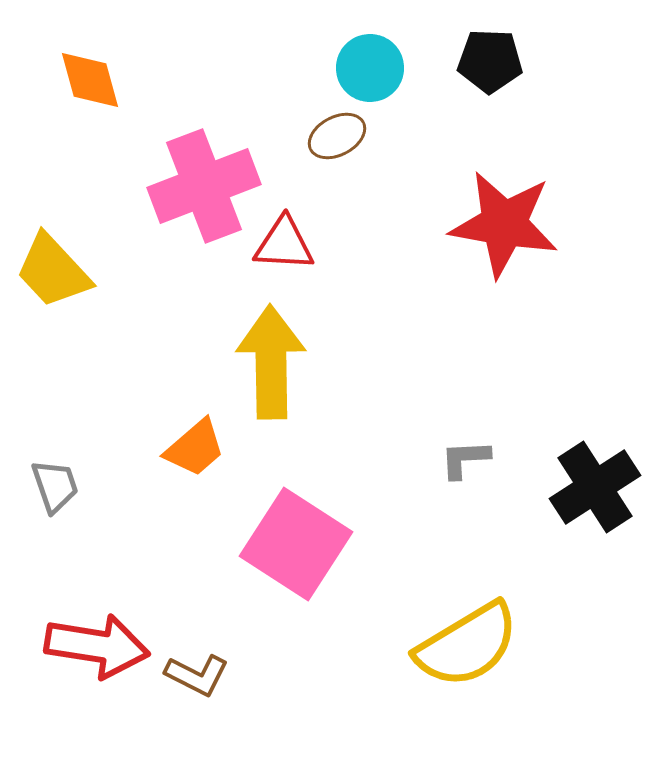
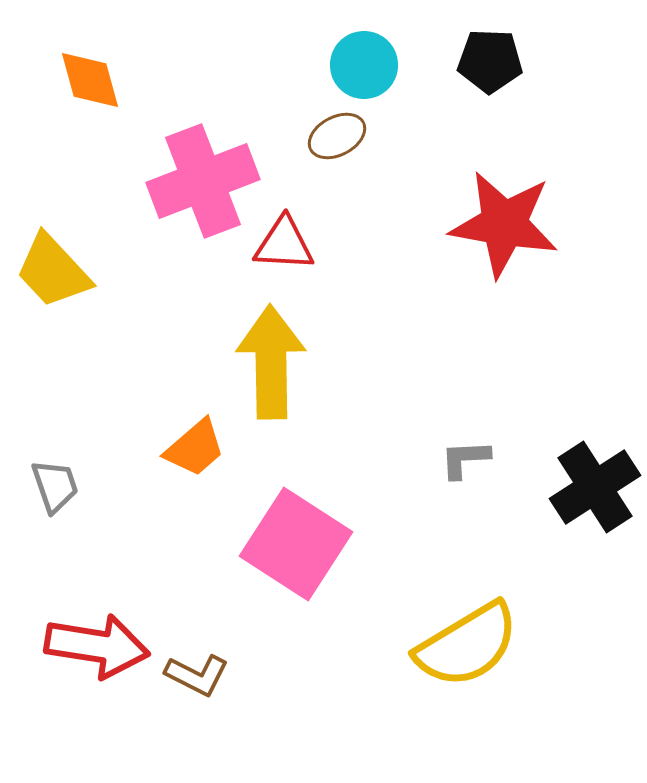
cyan circle: moved 6 px left, 3 px up
pink cross: moved 1 px left, 5 px up
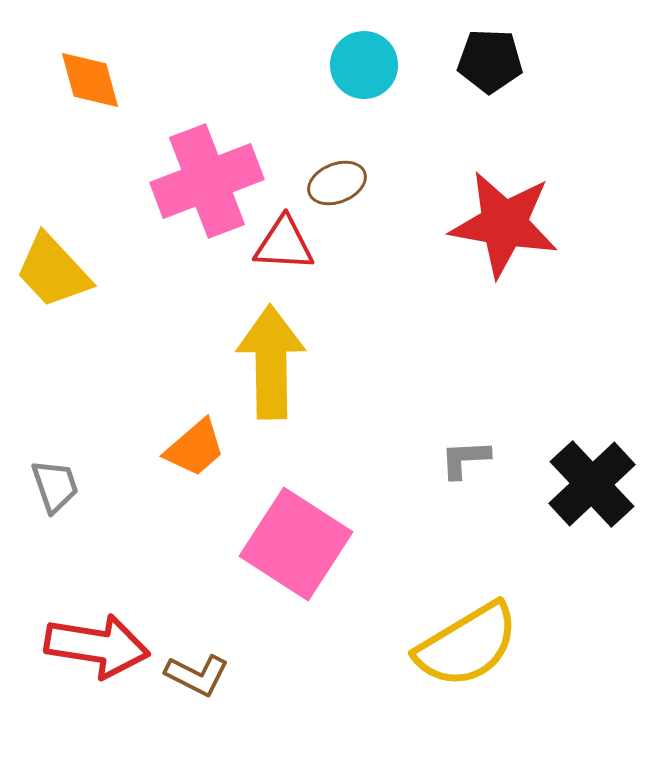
brown ellipse: moved 47 px down; rotated 6 degrees clockwise
pink cross: moved 4 px right
black cross: moved 3 px left, 3 px up; rotated 10 degrees counterclockwise
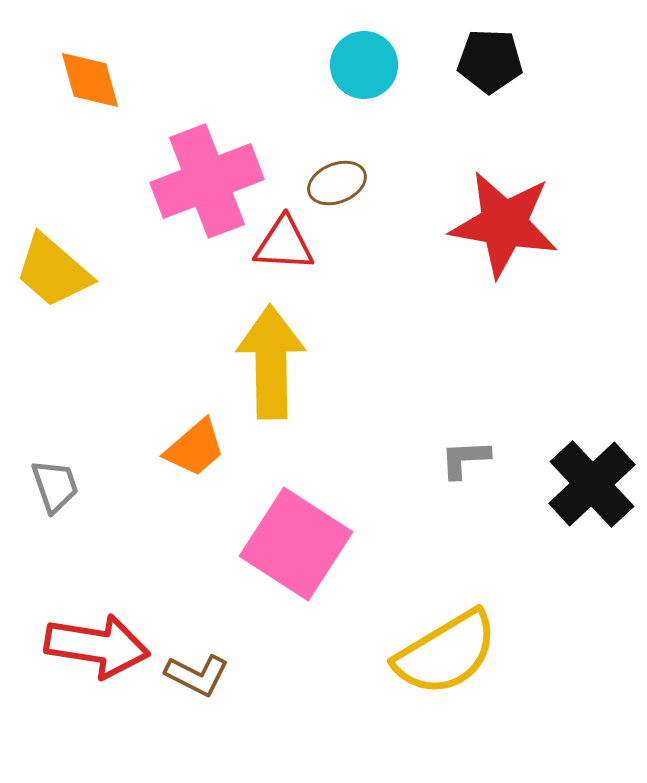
yellow trapezoid: rotated 6 degrees counterclockwise
yellow semicircle: moved 21 px left, 8 px down
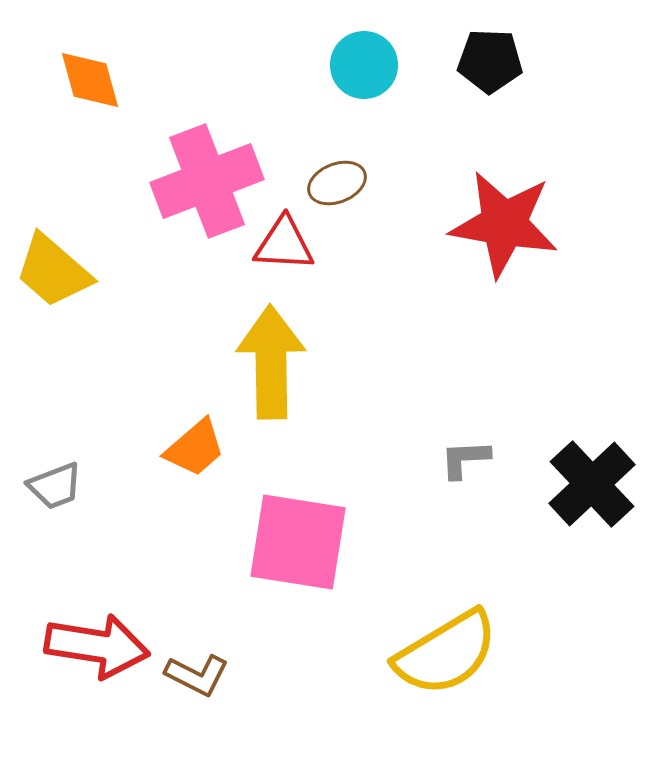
gray trapezoid: rotated 88 degrees clockwise
pink square: moved 2 px right, 2 px up; rotated 24 degrees counterclockwise
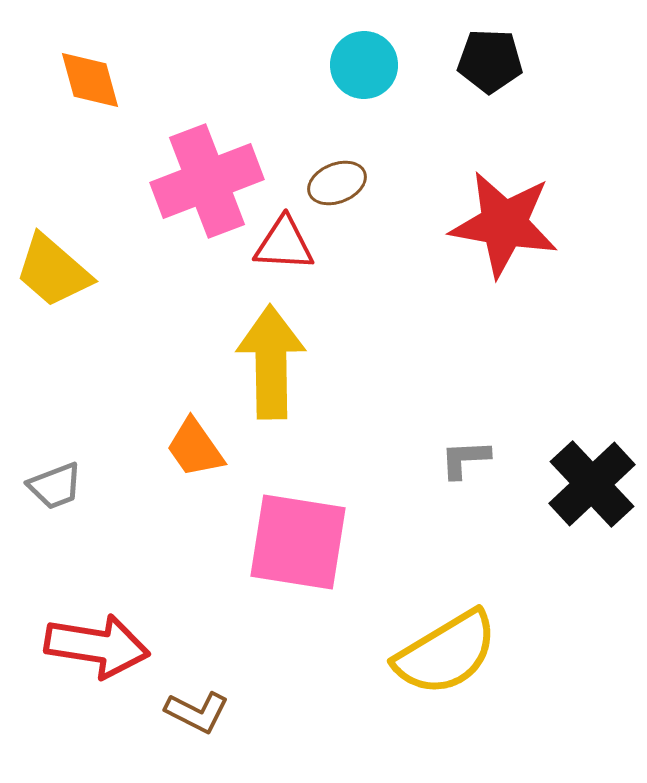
orange trapezoid: rotated 96 degrees clockwise
brown L-shape: moved 37 px down
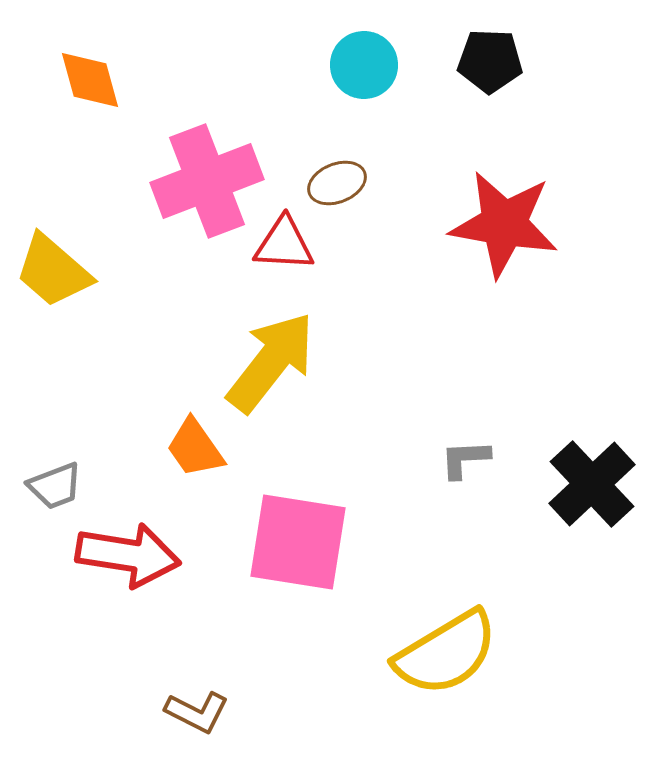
yellow arrow: rotated 39 degrees clockwise
red arrow: moved 31 px right, 91 px up
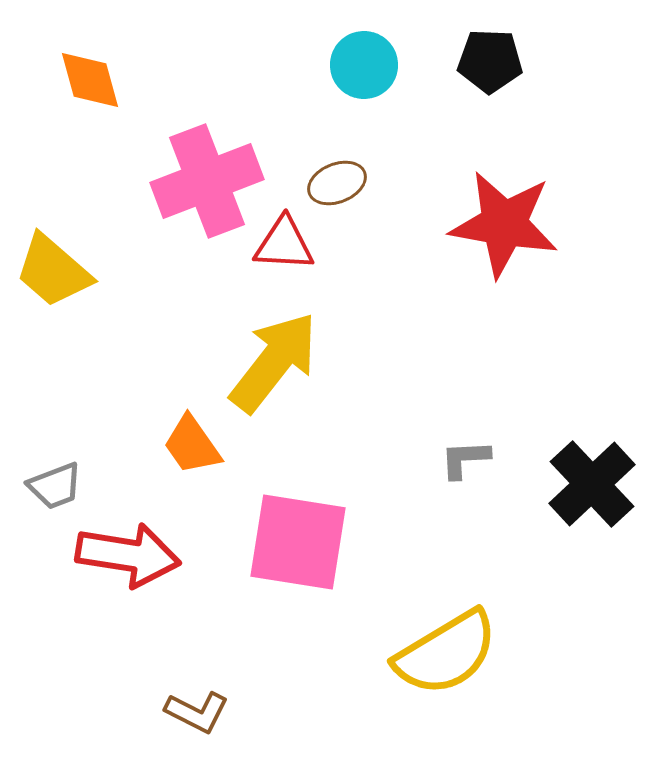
yellow arrow: moved 3 px right
orange trapezoid: moved 3 px left, 3 px up
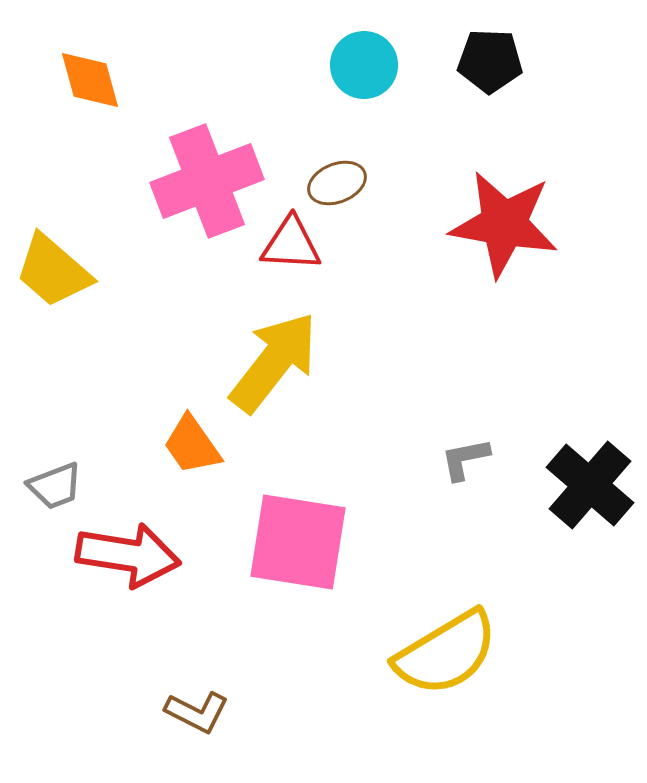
red triangle: moved 7 px right
gray L-shape: rotated 8 degrees counterclockwise
black cross: moved 2 px left, 1 px down; rotated 6 degrees counterclockwise
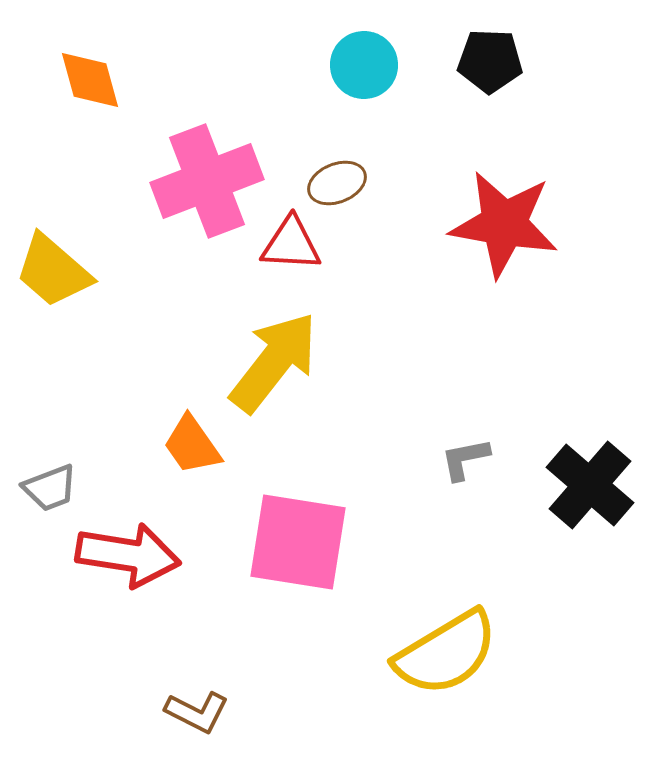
gray trapezoid: moved 5 px left, 2 px down
